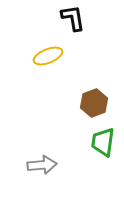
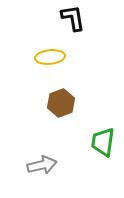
yellow ellipse: moved 2 px right, 1 px down; rotated 16 degrees clockwise
brown hexagon: moved 33 px left
gray arrow: rotated 8 degrees counterclockwise
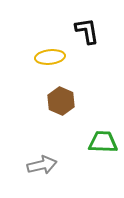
black L-shape: moved 14 px right, 13 px down
brown hexagon: moved 2 px up; rotated 16 degrees counterclockwise
green trapezoid: rotated 84 degrees clockwise
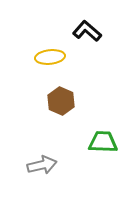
black L-shape: rotated 40 degrees counterclockwise
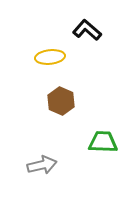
black L-shape: moved 1 px up
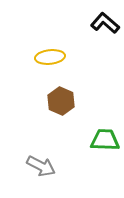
black L-shape: moved 18 px right, 7 px up
green trapezoid: moved 2 px right, 2 px up
gray arrow: moved 1 px left, 1 px down; rotated 40 degrees clockwise
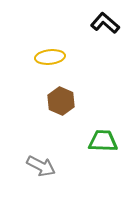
green trapezoid: moved 2 px left, 1 px down
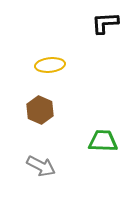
black L-shape: rotated 44 degrees counterclockwise
yellow ellipse: moved 8 px down
brown hexagon: moved 21 px left, 9 px down
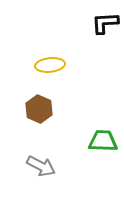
brown hexagon: moved 1 px left, 1 px up
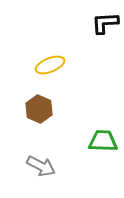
yellow ellipse: rotated 16 degrees counterclockwise
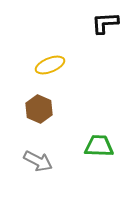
green trapezoid: moved 4 px left, 5 px down
gray arrow: moved 3 px left, 5 px up
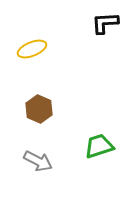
yellow ellipse: moved 18 px left, 16 px up
green trapezoid: rotated 20 degrees counterclockwise
